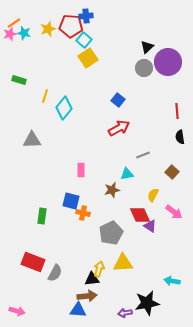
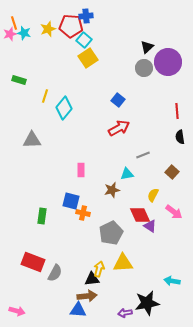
orange line at (14, 23): rotated 72 degrees counterclockwise
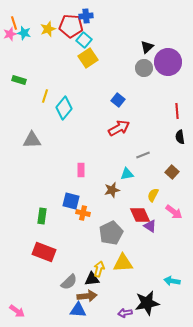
red rectangle at (33, 262): moved 11 px right, 10 px up
gray semicircle at (55, 273): moved 14 px right, 9 px down; rotated 18 degrees clockwise
pink arrow at (17, 311): rotated 21 degrees clockwise
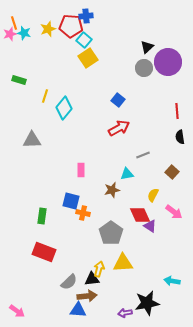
gray pentagon at (111, 233): rotated 10 degrees counterclockwise
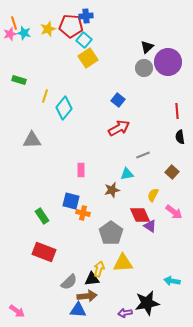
green rectangle at (42, 216): rotated 42 degrees counterclockwise
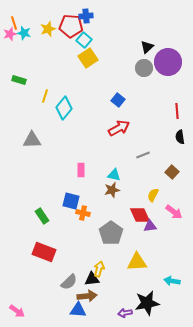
cyan triangle at (127, 174): moved 13 px left, 1 px down; rotated 24 degrees clockwise
purple triangle at (150, 226): rotated 40 degrees counterclockwise
yellow triangle at (123, 263): moved 14 px right, 1 px up
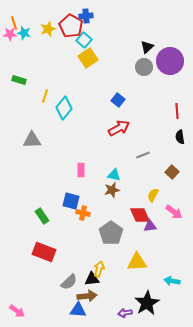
red pentagon at (71, 26): rotated 25 degrees clockwise
pink star at (10, 34): rotated 16 degrees clockwise
purple circle at (168, 62): moved 2 px right, 1 px up
gray circle at (144, 68): moved 1 px up
black star at (147, 303): rotated 20 degrees counterclockwise
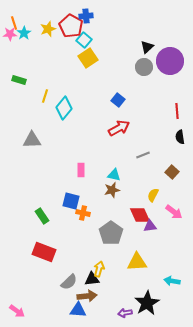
cyan star at (24, 33): rotated 24 degrees clockwise
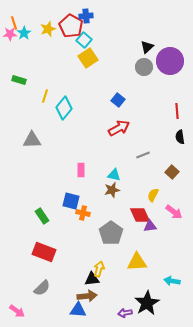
gray semicircle at (69, 282): moved 27 px left, 6 px down
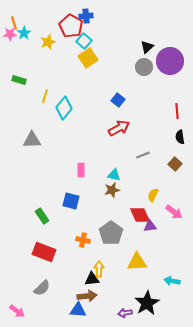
yellow star at (48, 29): moved 13 px down
cyan square at (84, 40): moved 1 px down
brown square at (172, 172): moved 3 px right, 8 px up
orange cross at (83, 213): moved 27 px down
yellow arrow at (99, 269): rotated 14 degrees counterclockwise
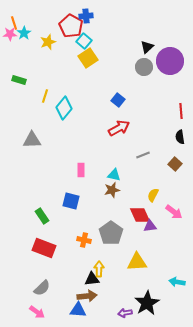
red line at (177, 111): moved 4 px right
orange cross at (83, 240): moved 1 px right
red rectangle at (44, 252): moved 4 px up
cyan arrow at (172, 281): moved 5 px right, 1 px down
pink arrow at (17, 311): moved 20 px right, 1 px down
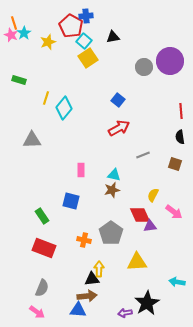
pink star at (10, 34): moved 1 px right, 1 px down; rotated 24 degrees clockwise
black triangle at (147, 47): moved 34 px left, 10 px up; rotated 32 degrees clockwise
yellow line at (45, 96): moved 1 px right, 2 px down
brown square at (175, 164): rotated 24 degrees counterclockwise
gray semicircle at (42, 288): rotated 24 degrees counterclockwise
